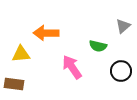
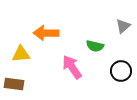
green semicircle: moved 3 px left
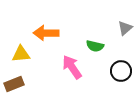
gray triangle: moved 2 px right, 2 px down
brown rectangle: rotated 30 degrees counterclockwise
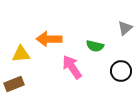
orange arrow: moved 3 px right, 6 px down
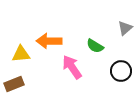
orange arrow: moved 2 px down
green semicircle: rotated 18 degrees clockwise
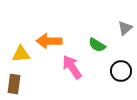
green semicircle: moved 2 px right, 1 px up
brown rectangle: rotated 60 degrees counterclockwise
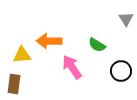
gray triangle: moved 1 px right, 9 px up; rotated 21 degrees counterclockwise
yellow triangle: moved 1 px right, 1 px down
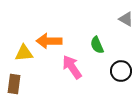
gray triangle: rotated 28 degrees counterclockwise
green semicircle: rotated 36 degrees clockwise
yellow triangle: moved 2 px right, 2 px up
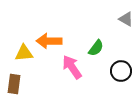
green semicircle: moved 1 px left, 3 px down; rotated 120 degrees counterclockwise
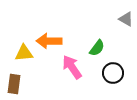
green semicircle: moved 1 px right
black circle: moved 8 px left, 2 px down
